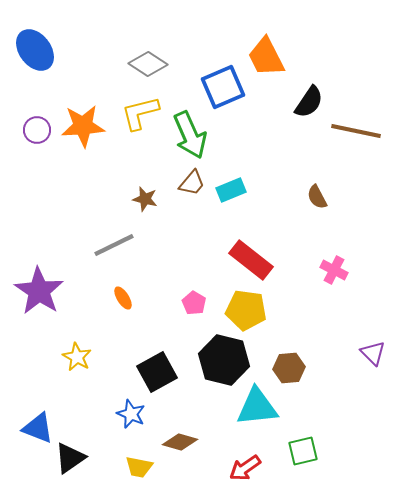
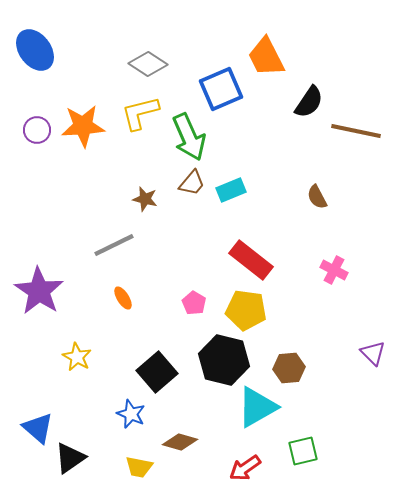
blue square: moved 2 px left, 2 px down
green arrow: moved 1 px left, 2 px down
black square: rotated 12 degrees counterclockwise
cyan triangle: rotated 24 degrees counterclockwise
blue triangle: rotated 20 degrees clockwise
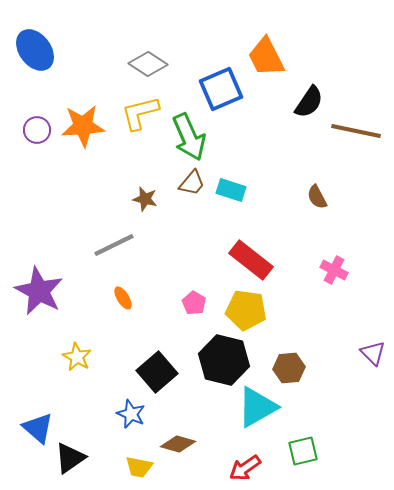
cyan rectangle: rotated 40 degrees clockwise
purple star: rotated 6 degrees counterclockwise
brown diamond: moved 2 px left, 2 px down
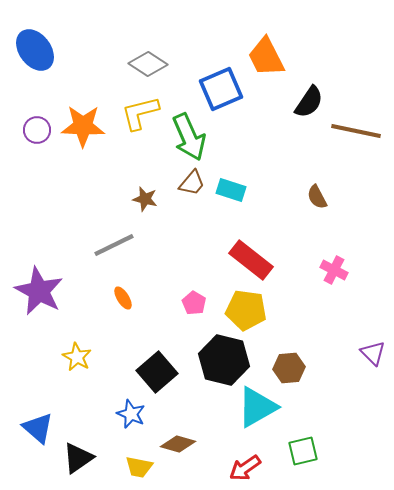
orange star: rotated 6 degrees clockwise
black triangle: moved 8 px right
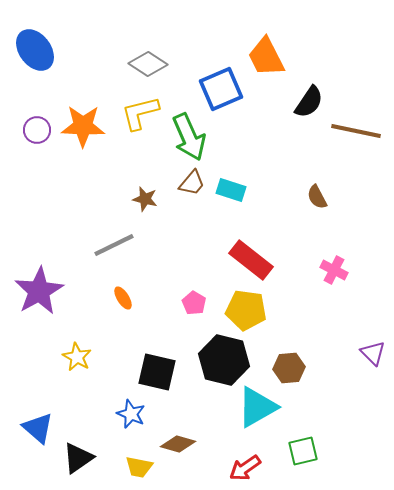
purple star: rotated 15 degrees clockwise
black square: rotated 36 degrees counterclockwise
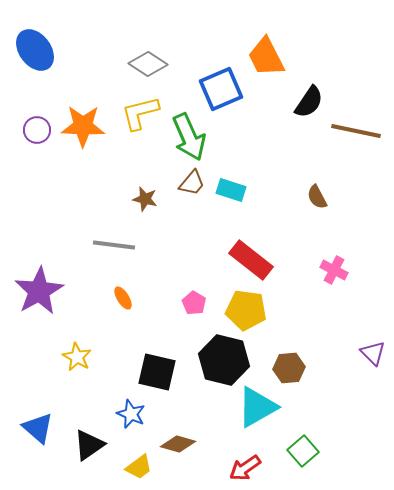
gray line: rotated 33 degrees clockwise
green square: rotated 28 degrees counterclockwise
black triangle: moved 11 px right, 13 px up
yellow trapezoid: rotated 48 degrees counterclockwise
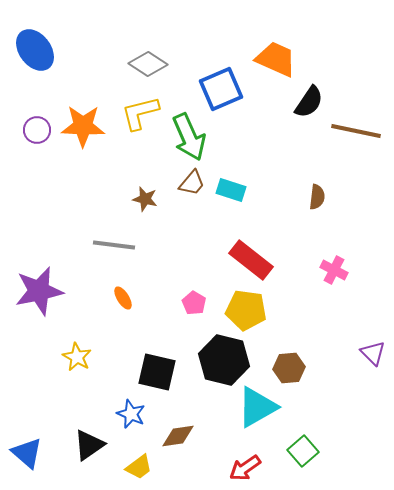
orange trapezoid: moved 10 px right, 2 px down; rotated 141 degrees clockwise
brown semicircle: rotated 145 degrees counterclockwise
purple star: rotated 18 degrees clockwise
blue triangle: moved 11 px left, 25 px down
brown diamond: moved 8 px up; rotated 24 degrees counterclockwise
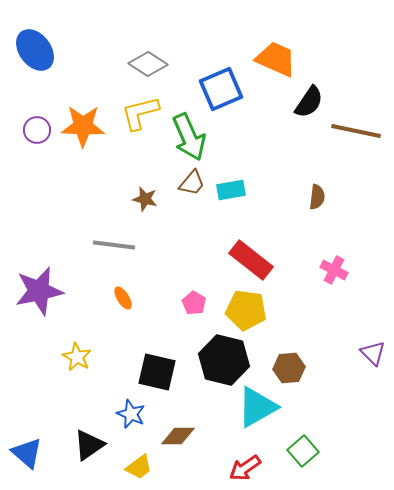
cyan rectangle: rotated 28 degrees counterclockwise
brown diamond: rotated 8 degrees clockwise
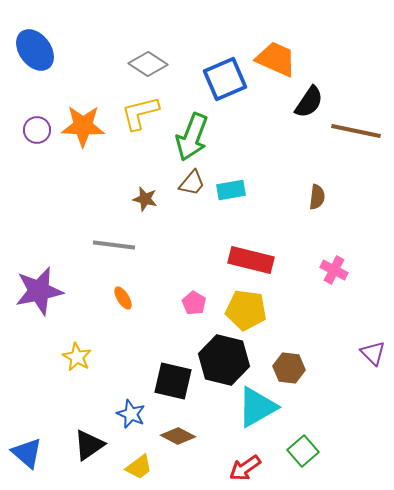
blue square: moved 4 px right, 10 px up
green arrow: moved 3 px right; rotated 45 degrees clockwise
red rectangle: rotated 24 degrees counterclockwise
brown hexagon: rotated 12 degrees clockwise
black square: moved 16 px right, 9 px down
brown diamond: rotated 28 degrees clockwise
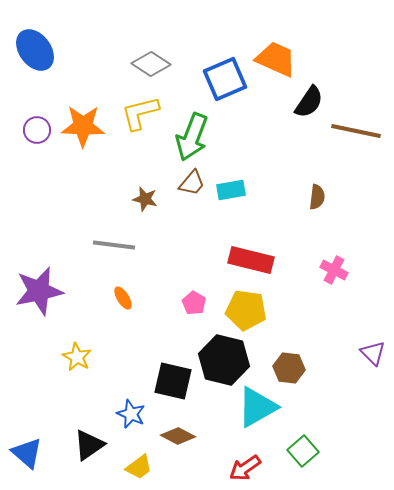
gray diamond: moved 3 px right
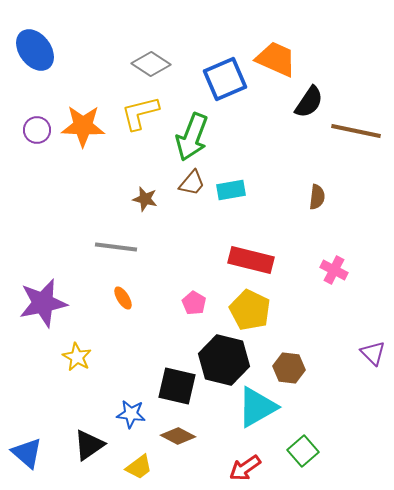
gray line: moved 2 px right, 2 px down
purple star: moved 4 px right, 12 px down
yellow pentagon: moved 4 px right; rotated 18 degrees clockwise
black square: moved 4 px right, 5 px down
blue star: rotated 16 degrees counterclockwise
